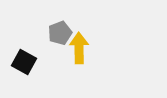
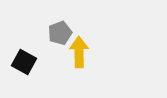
yellow arrow: moved 4 px down
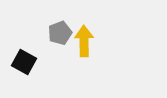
yellow arrow: moved 5 px right, 11 px up
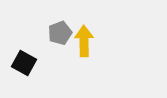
black square: moved 1 px down
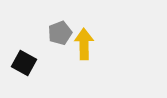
yellow arrow: moved 3 px down
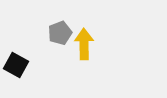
black square: moved 8 px left, 2 px down
